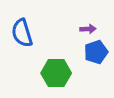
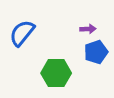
blue semicircle: rotated 56 degrees clockwise
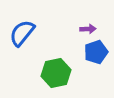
green hexagon: rotated 12 degrees counterclockwise
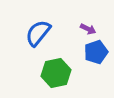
purple arrow: rotated 28 degrees clockwise
blue semicircle: moved 16 px right
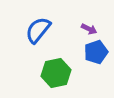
purple arrow: moved 1 px right
blue semicircle: moved 3 px up
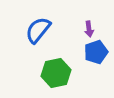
purple arrow: rotated 56 degrees clockwise
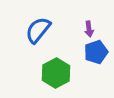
green hexagon: rotated 16 degrees counterclockwise
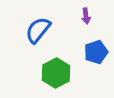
purple arrow: moved 3 px left, 13 px up
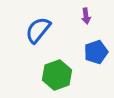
green hexagon: moved 1 px right, 2 px down; rotated 8 degrees clockwise
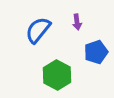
purple arrow: moved 9 px left, 6 px down
green hexagon: rotated 12 degrees counterclockwise
